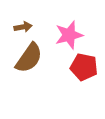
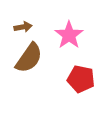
pink star: rotated 20 degrees counterclockwise
red pentagon: moved 3 px left, 12 px down
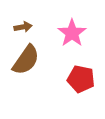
pink star: moved 3 px right, 2 px up
brown semicircle: moved 3 px left, 2 px down
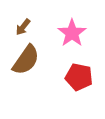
brown arrow: rotated 138 degrees clockwise
red pentagon: moved 2 px left, 2 px up
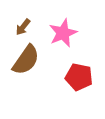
pink star: moved 9 px left; rotated 12 degrees clockwise
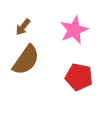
pink star: moved 11 px right, 3 px up
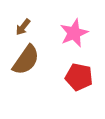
pink star: moved 3 px down
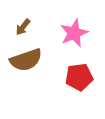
brown semicircle: rotated 36 degrees clockwise
red pentagon: rotated 20 degrees counterclockwise
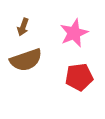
brown arrow: rotated 18 degrees counterclockwise
